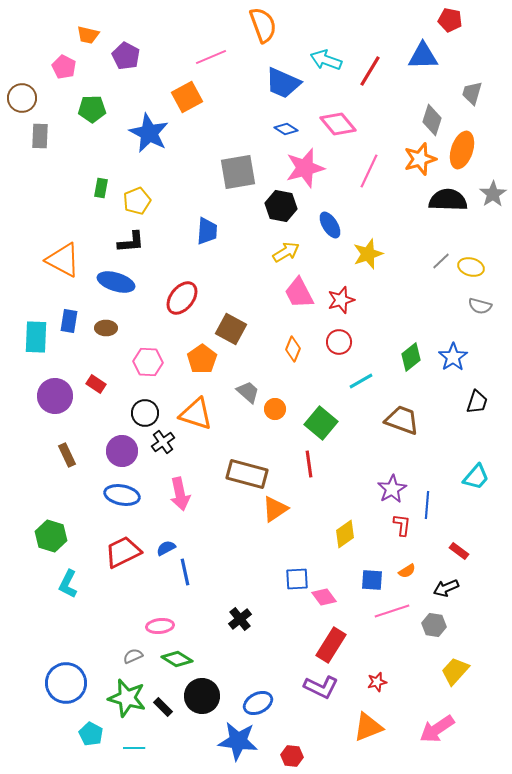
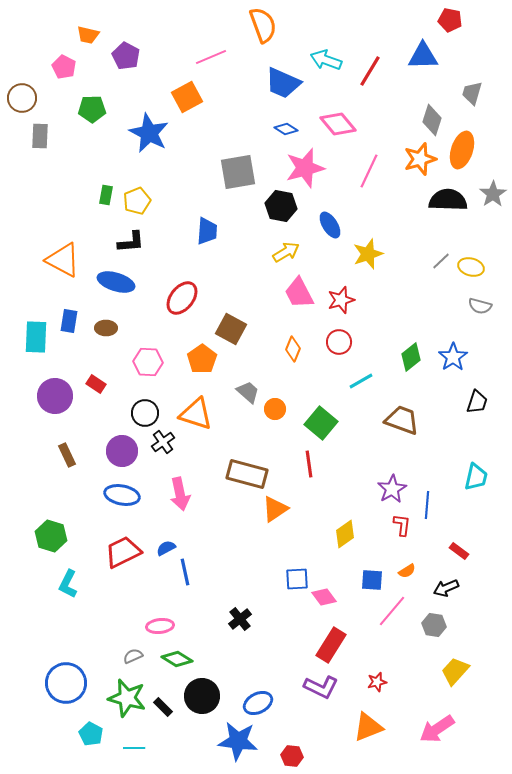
green rectangle at (101, 188): moved 5 px right, 7 px down
cyan trapezoid at (476, 477): rotated 28 degrees counterclockwise
pink line at (392, 611): rotated 32 degrees counterclockwise
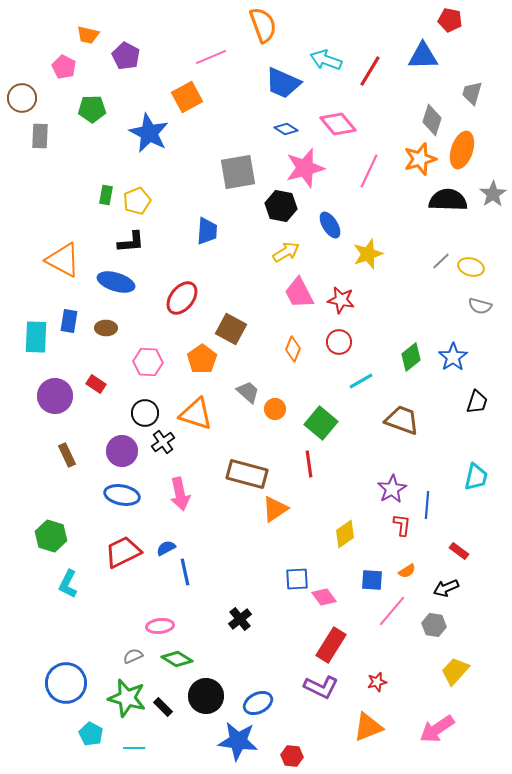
red star at (341, 300): rotated 28 degrees clockwise
black circle at (202, 696): moved 4 px right
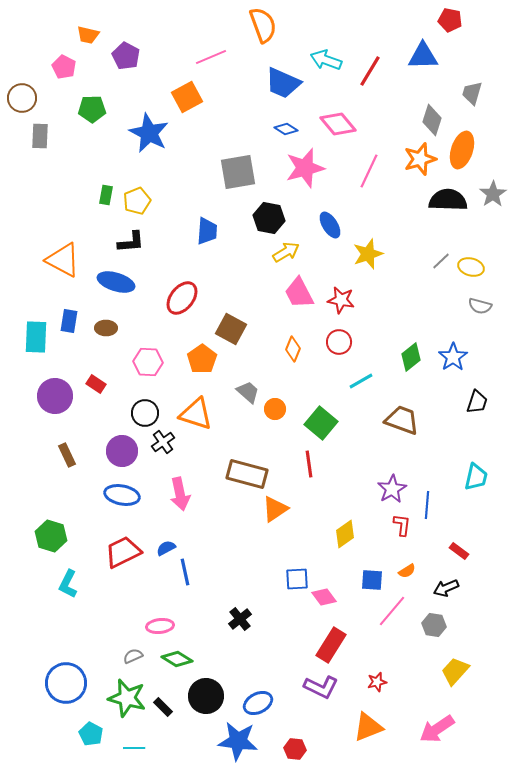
black hexagon at (281, 206): moved 12 px left, 12 px down
red hexagon at (292, 756): moved 3 px right, 7 px up
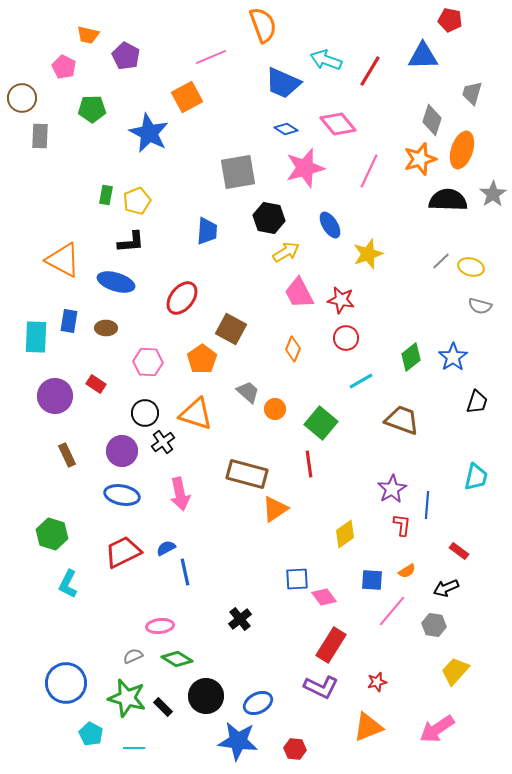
red circle at (339, 342): moved 7 px right, 4 px up
green hexagon at (51, 536): moved 1 px right, 2 px up
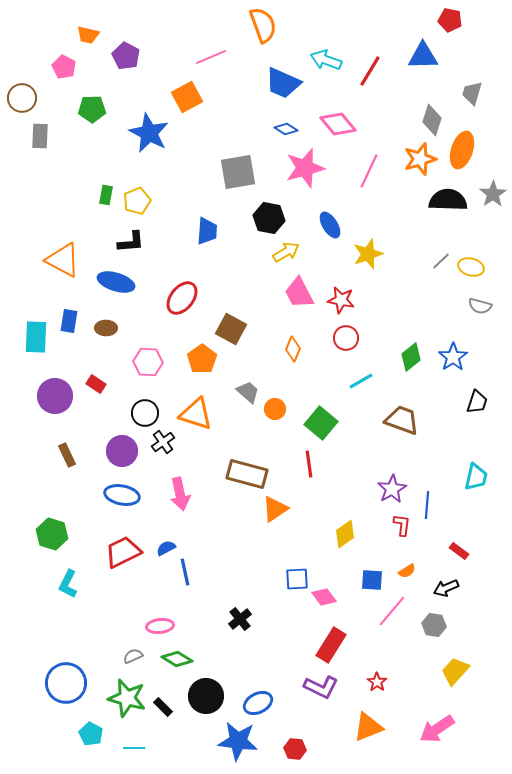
red star at (377, 682): rotated 24 degrees counterclockwise
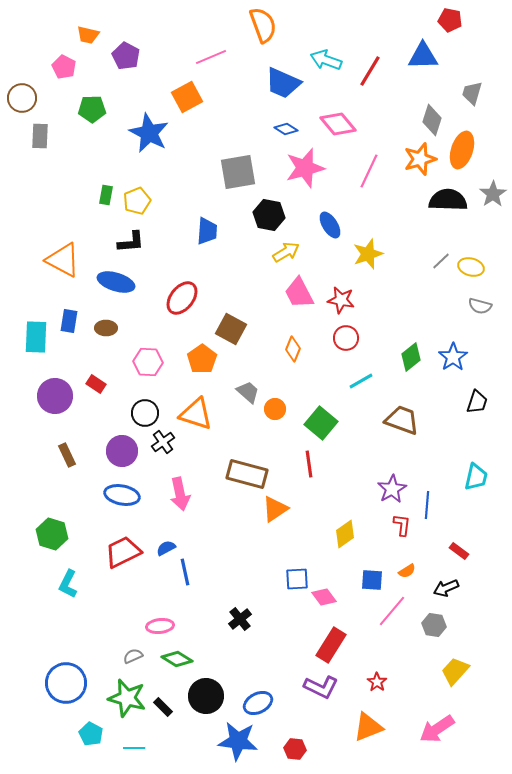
black hexagon at (269, 218): moved 3 px up
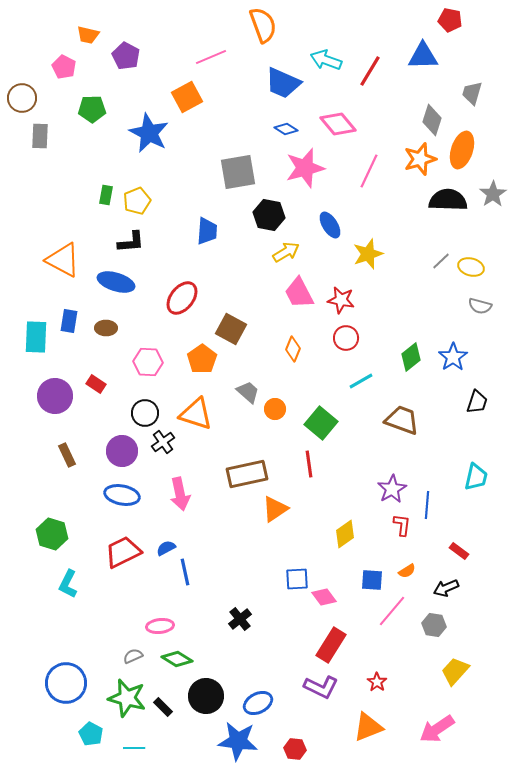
brown rectangle at (247, 474): rotated 27 degrees counterclockwise
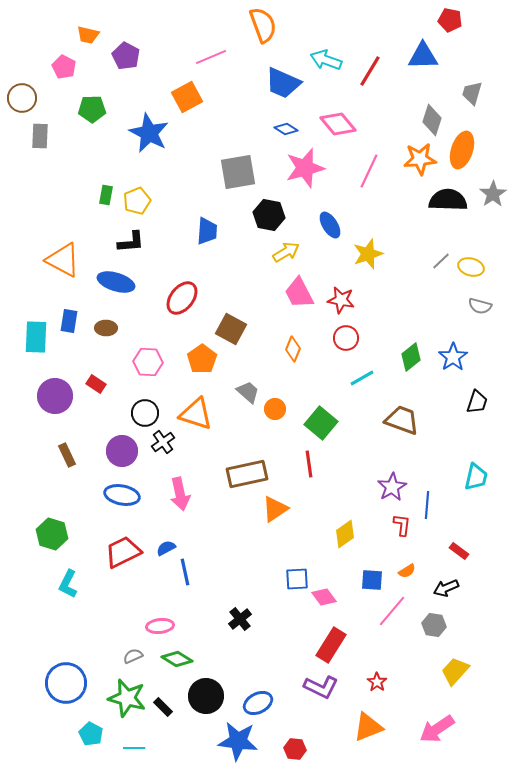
orange star at (420, 159): rotated 12 degrees clockwise
cyan line at (361, 381): moved 1 px right, 3 px up
purple star at (392, 489): moved 2 px up
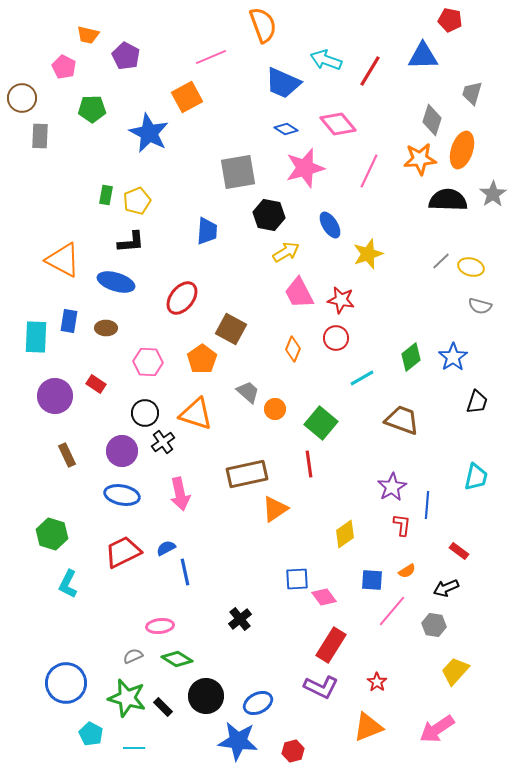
red circle at (346, 338): moved 10 px left
red hexagon at (295, 749): moved 2 px left, 2 px down; rotated 20 degrees counterclockwise
